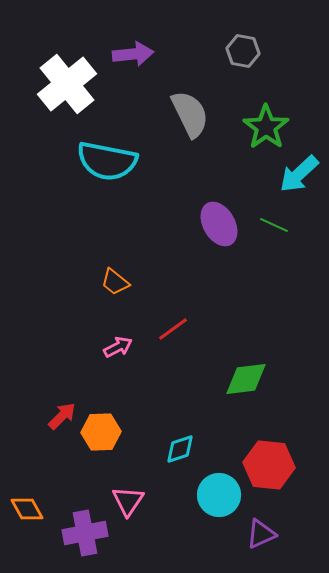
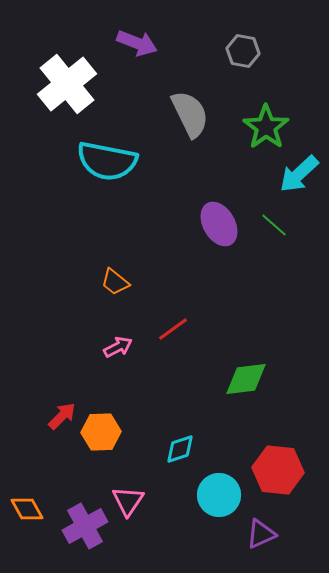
purple arrow: moved 4 px right, 11 px up; rotated 27 degrees clockwise
green line: rotated 16 degrees clockwise
red hexagon: moved 9 px right, 5 px down
purple cross: moved 7 px up; rotated 18 degrees counterclockwise
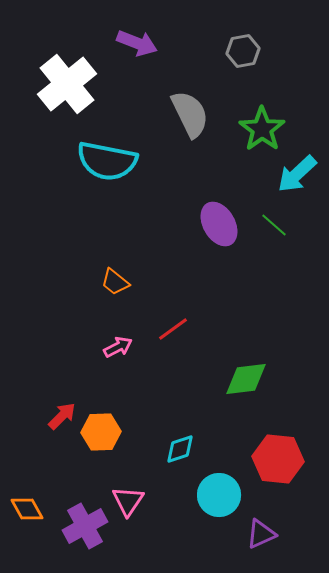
gray hexagon: rotated 20 degrees counterclockwise
green star: moved 4 px left, 2 px down
cyan arrow: moved 2 px left
red hexagon: moved 11 px up
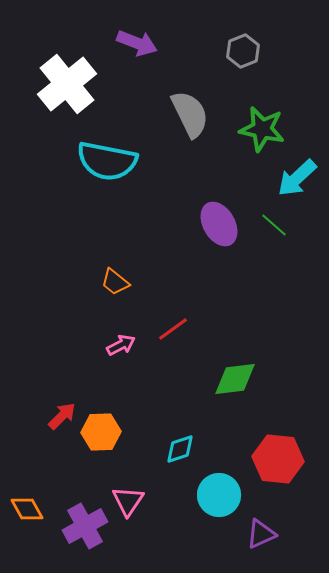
gray hexagon: rotated 12 degrees counterclockwise
green star: rotated 24 degrees counterclockwise
cyan arrow: moved 4 px down
pink arrow: moved 3 px right, 2 px up
green diamond: moved 11 px left
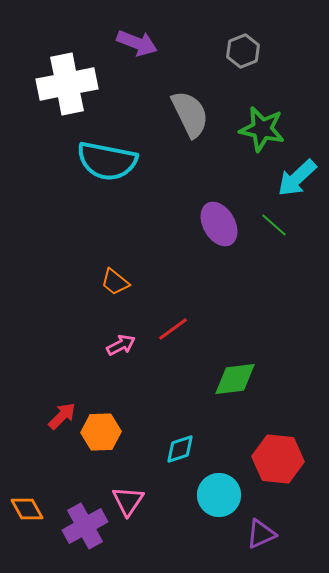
white cross: rotated 28 degrees clockwise
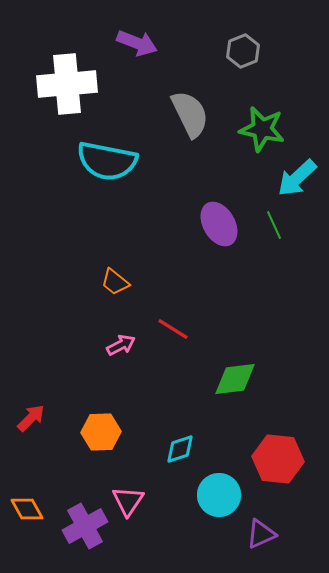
white cross: rotated 6 degrees clockwise
green line: rotated 24 degrees clockwise
red line: rotated 68 degrees clockwise
red arrow: moved 31 px left, 2 px down
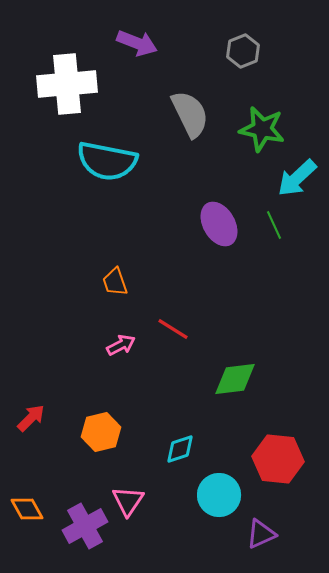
orange trapezoid: rotated 32 degrees clockwise
orange hexagon: rotated 12 degrees counterclockwise
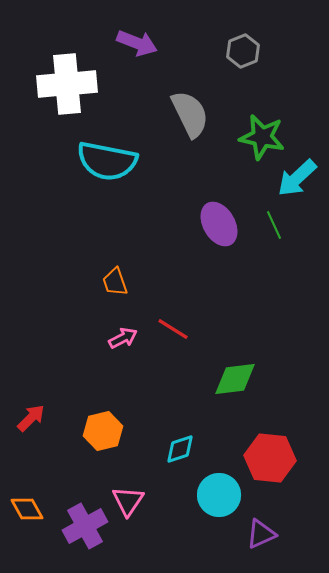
green star: moved 8 px down
pink arrow: moved 2 px right, 7 px up
orange hexagon: moved 2 px right, 1 px up
red hexagon: moved 8 px left, 1 px up
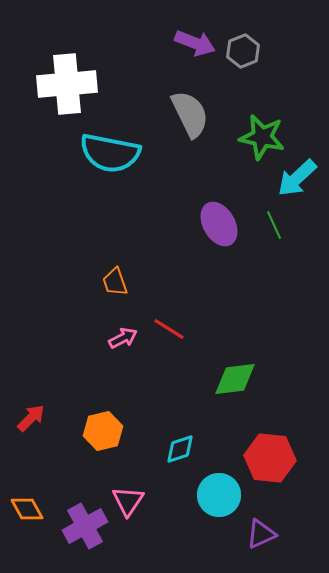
purple arrow: moved 58 px right
cyan semicircle: moved 3 px right, 8 px up
red line: moved 4 px left
